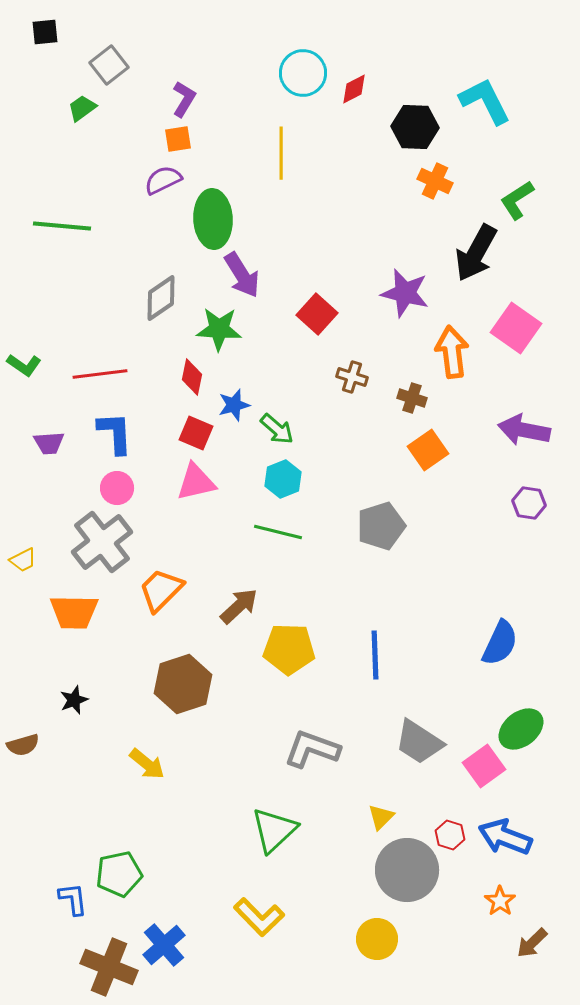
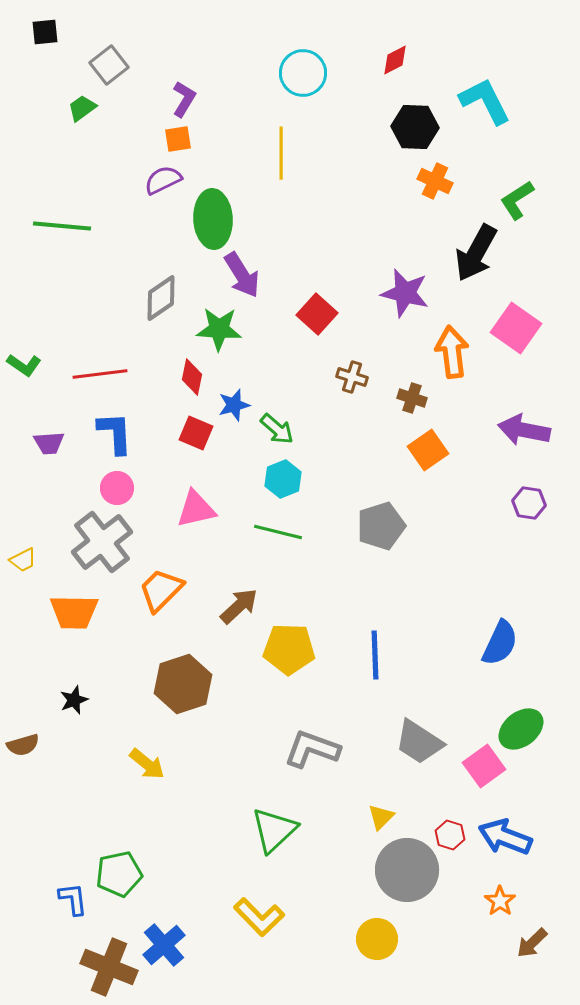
red diamond at (354, 89): moved 41 px right, 29 px up
pink triangle at (196, 482): moved 27 px down
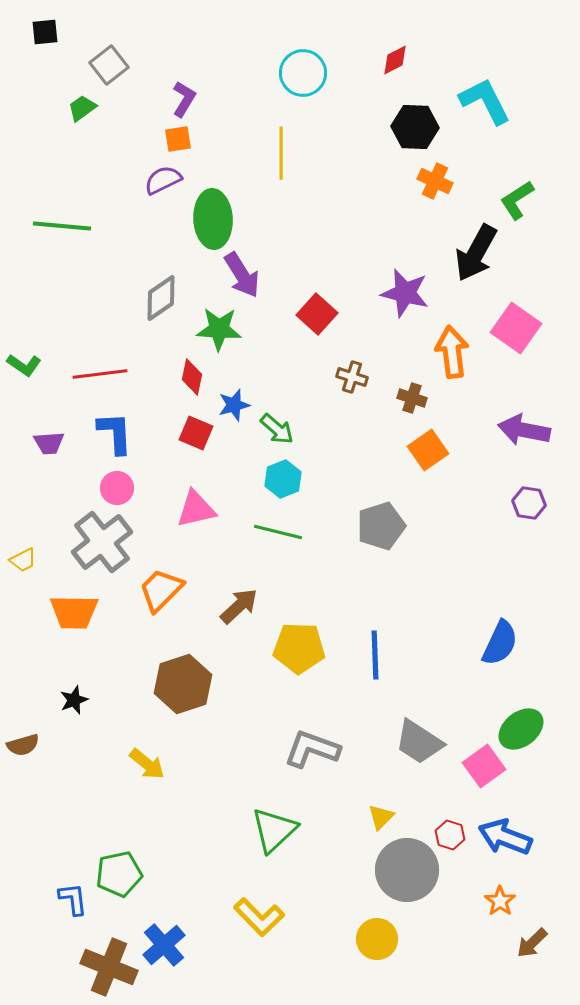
yellow pentagon at (289, 649): moved 10 px right, 1 px up
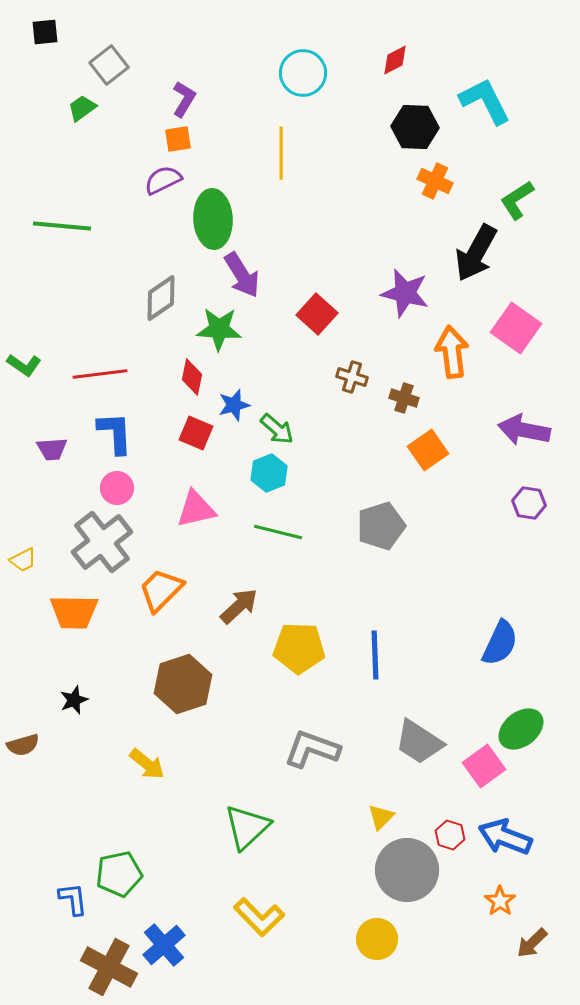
brown cross at (412, 398): moved 8 px left
purple trapezoid at (49, 443): moved 3 px right, 6 px down
cyan hexagon at (283, 479): moved 14 px left, 6 px up
green triangle at (274, 830): moved 27 px left, 3 px up
brown cross at (109, 967): rotated 6 degrees clockwise
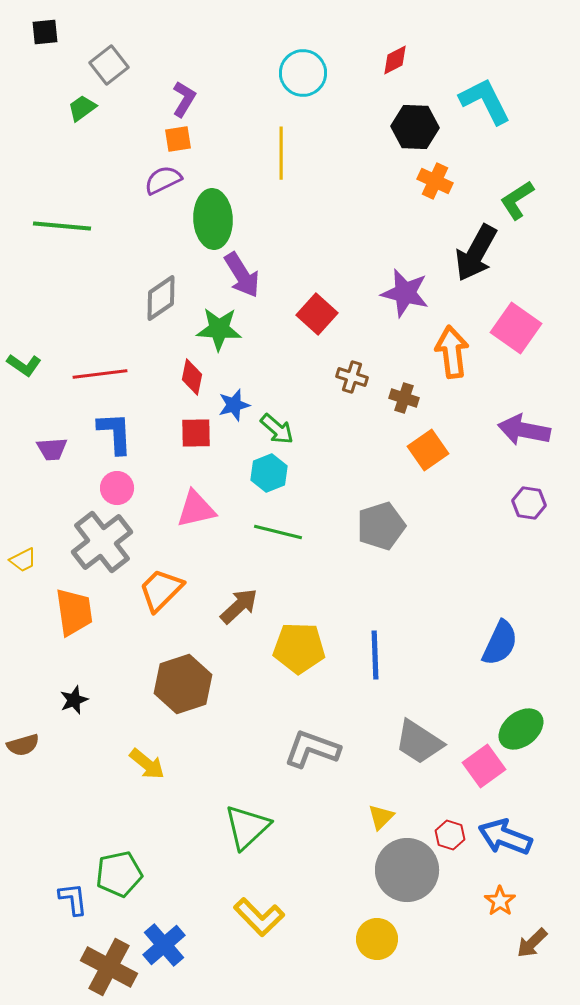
red square at (196, 433): rotated 24 degrees counterclockwise
orange trapezoid at (74, 612): rotated 99 degrees counterclockwise
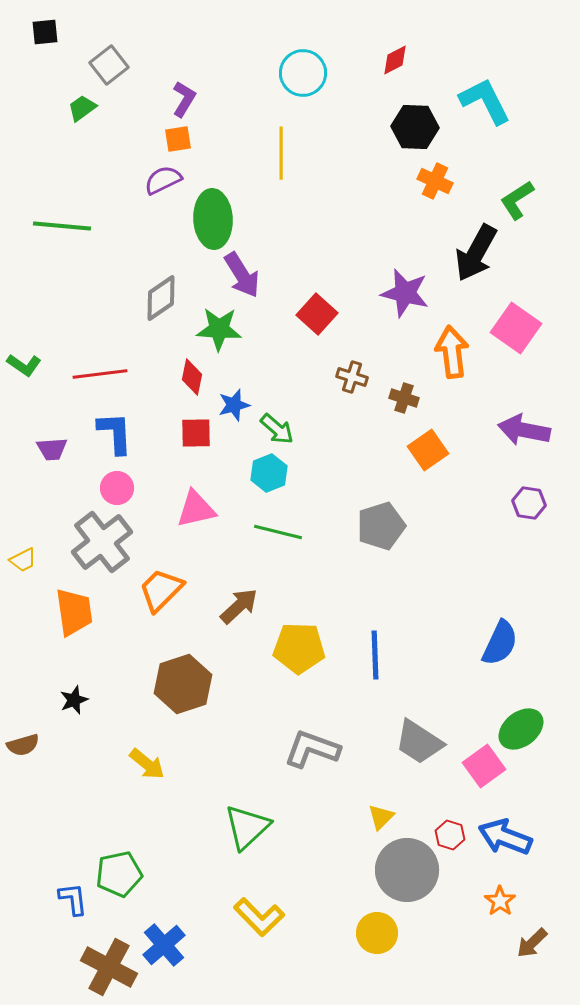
yellow circle at (377, 939): moved 6 px up
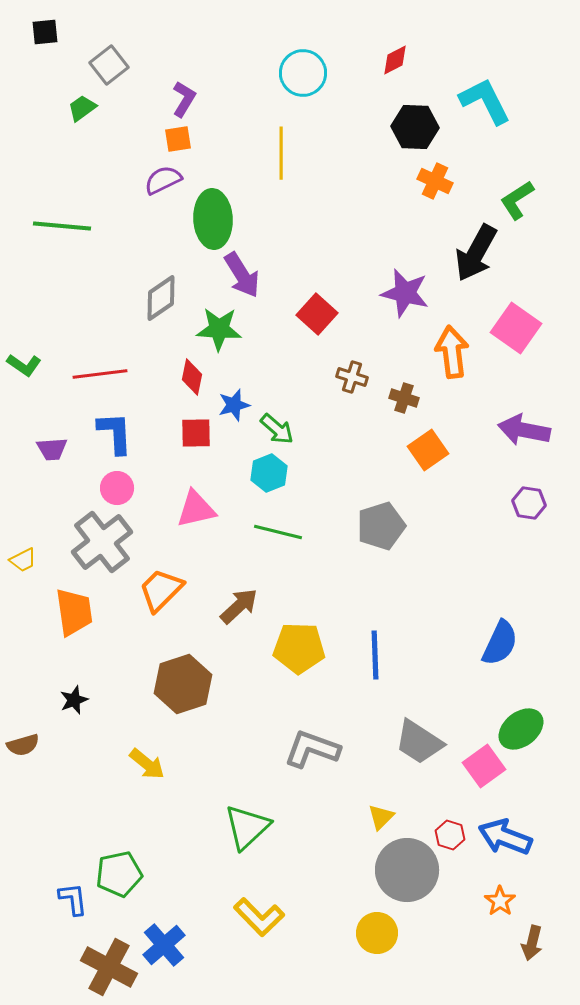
brown arrow at (532, 943): rotated 32 degrees counterclockwise
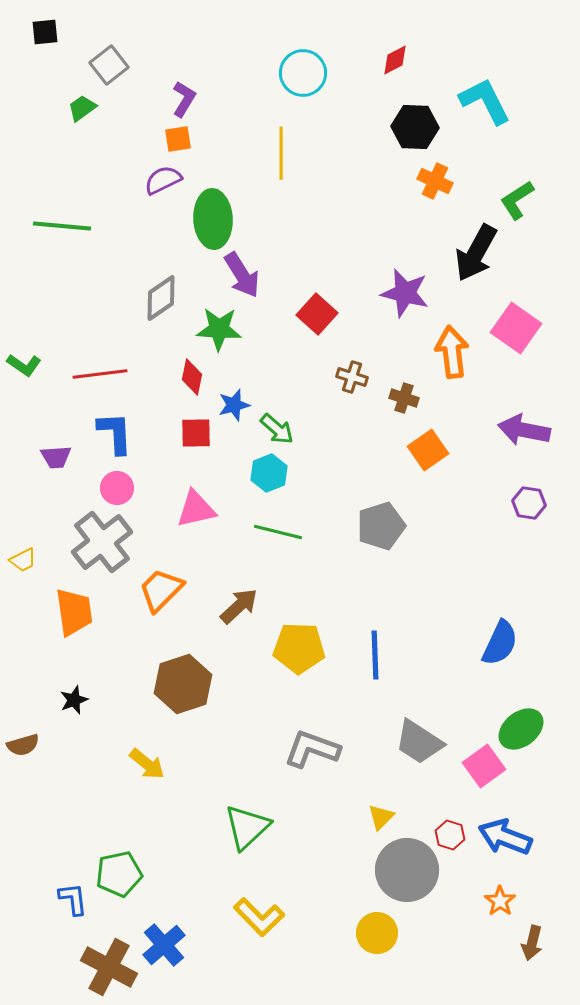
purple trapezoid at (52, 449): moved 4 px right, 8 px down
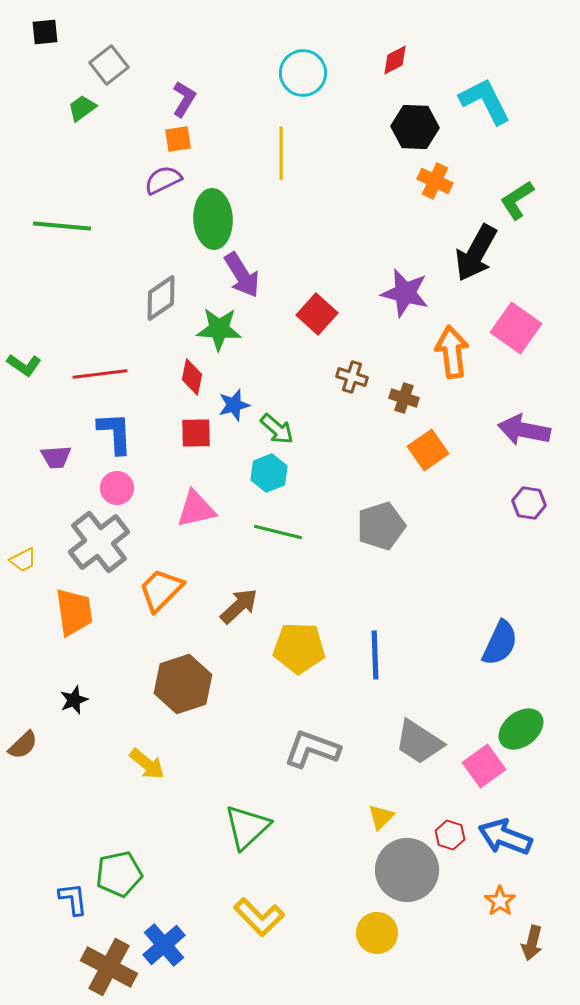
gray cross at (102, 542): moved 3 px left
brown semicircle at (23, 745): rotated 28 degrees counterclockwise
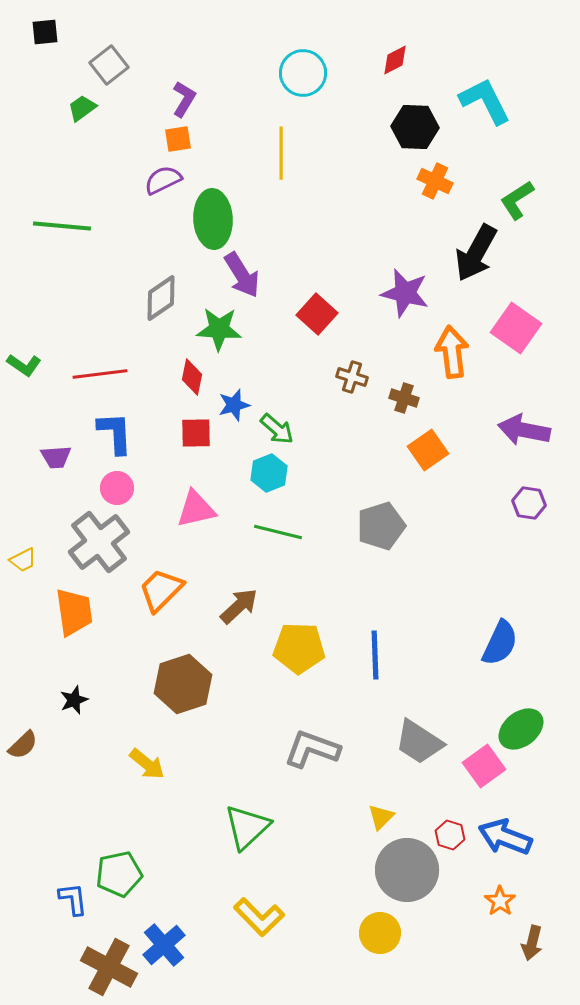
yellow circle at (377, 933): moved 3 px right
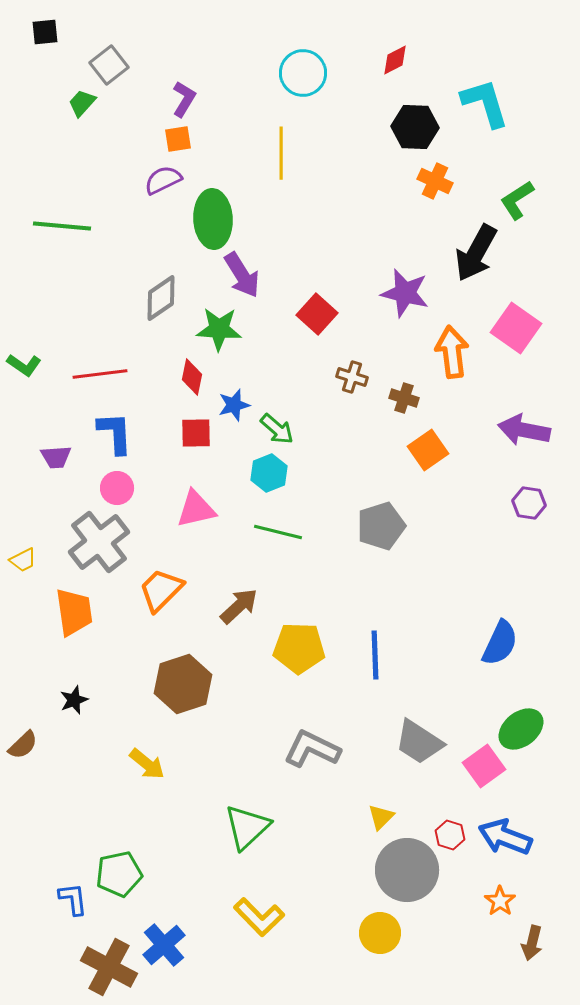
cyan L-shape at (485, 101): moved 2 px down; rotated 10 degrees clockwise
green trapezoid at (82, 108): moved 5 px up; rotated 12 degrees counterclockwise
gray L-shape at (312, 749): rotated 6 degrees clockwise
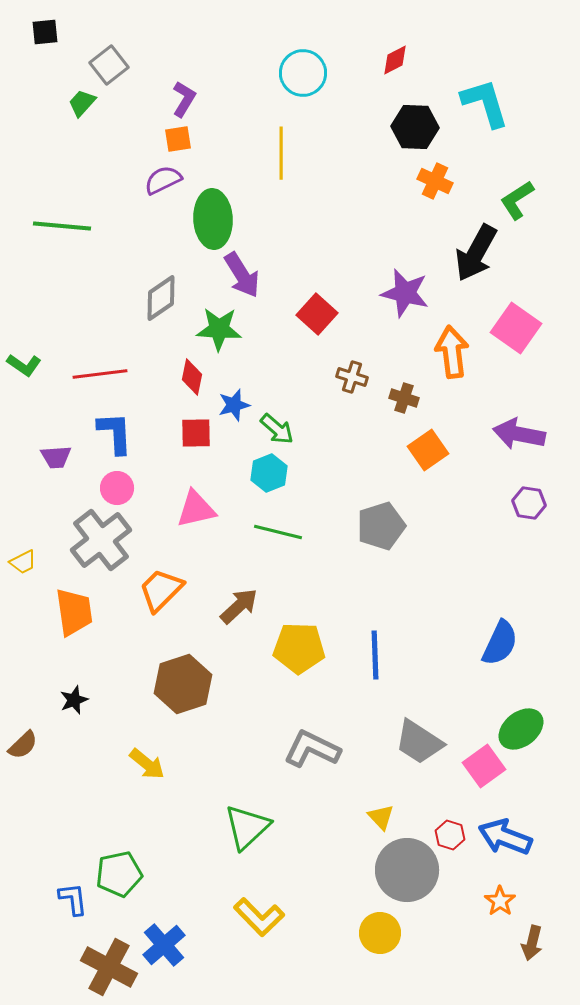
purple arrow at (524, 430): moved 5 px left, 4 px down
gray cross at (99, 542): moved 2 px right, 2 px up
yellow trapezoid at (23, 560): moved 2 px down
yellow triangle at (381, 817): rotated 28 degrees counterclockwise
